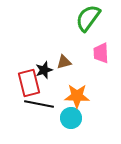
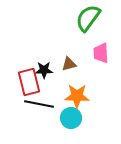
brown triangle: moved 5 px right, 2 px down
black star: rotated 18 degrees clockwise
red rectangle: moved 1 px up
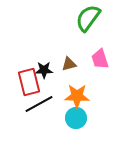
pink trapezoid: moved 1 px left, 6 px down; rotated 15 degrees counterclockwise
black line: rotated 40 degrees counterclockwise
cyan circle: moved 5 px right
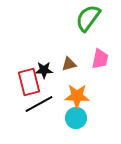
pink trapezoid: rotated 150 degrees counterclockwise
